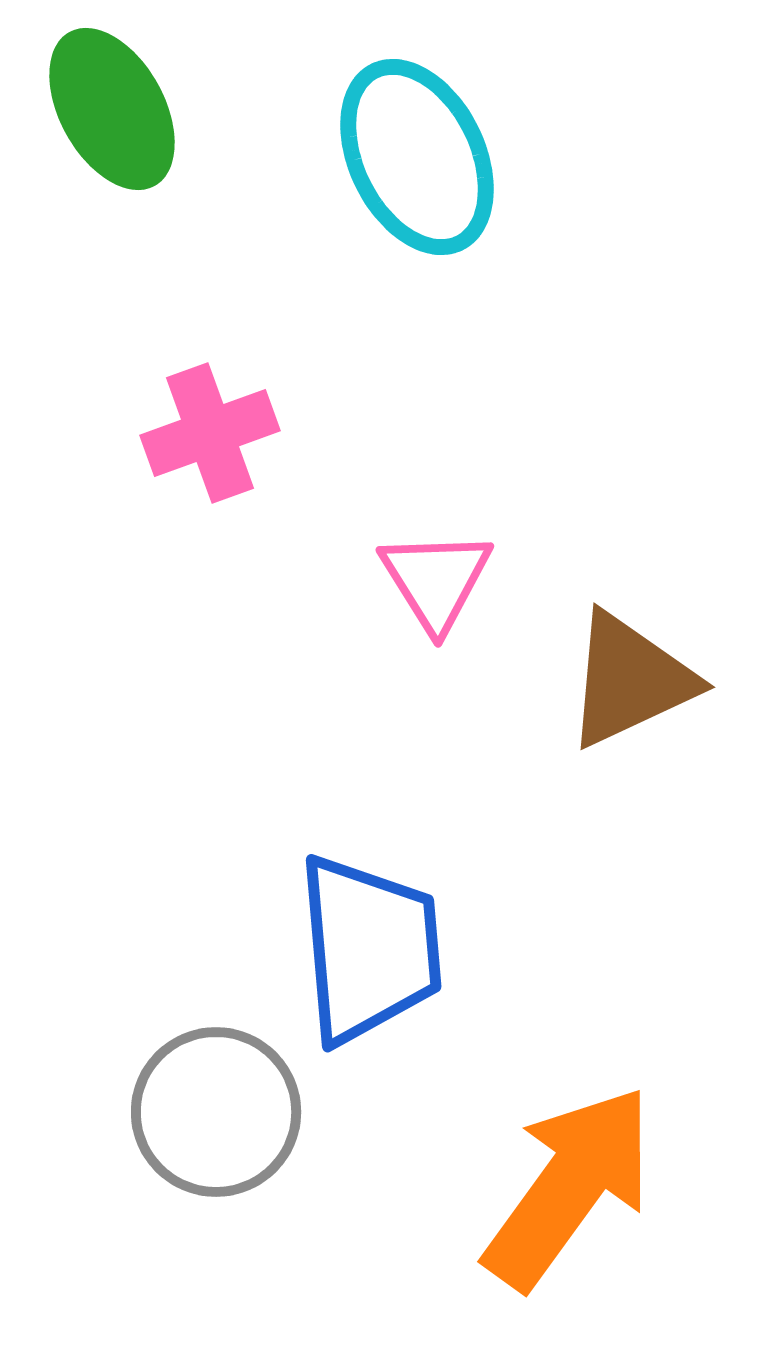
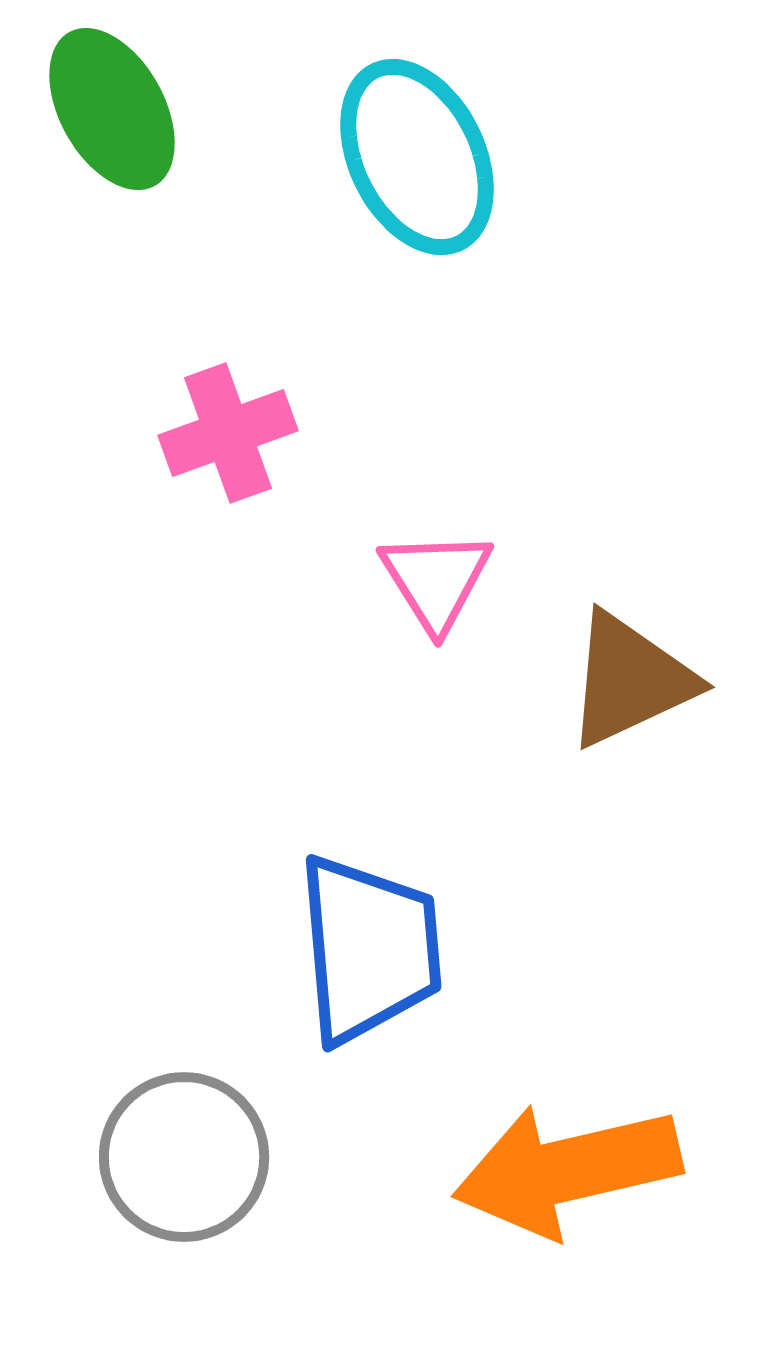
pink cross: moved 18 px right
gray circle: moved 32 px left, 45 px down
orange arrow: moved 2 px left, 17 px up; rotated 139 degrees counterclockwise
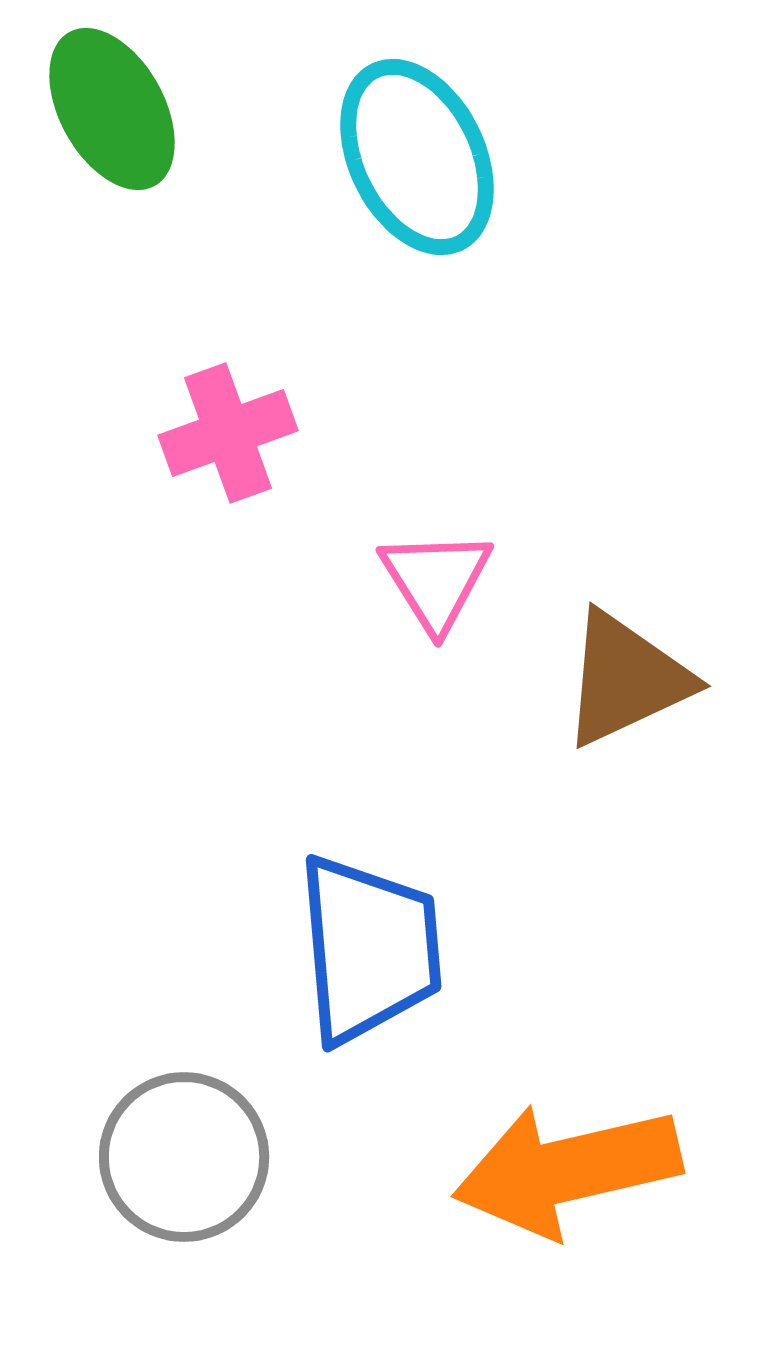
brown triangle: moved 4 px left, 1 px up
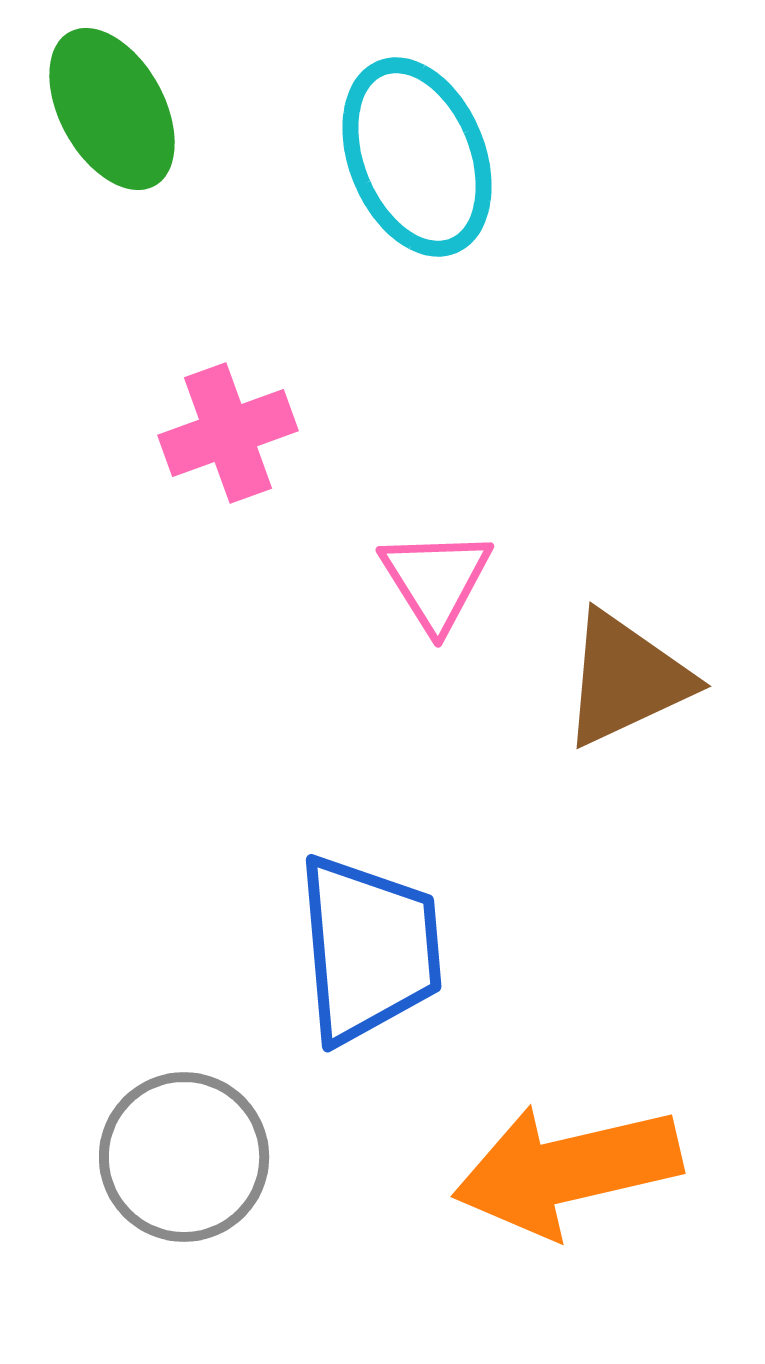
cyan ellipse: rotated 4 degrees clockwise
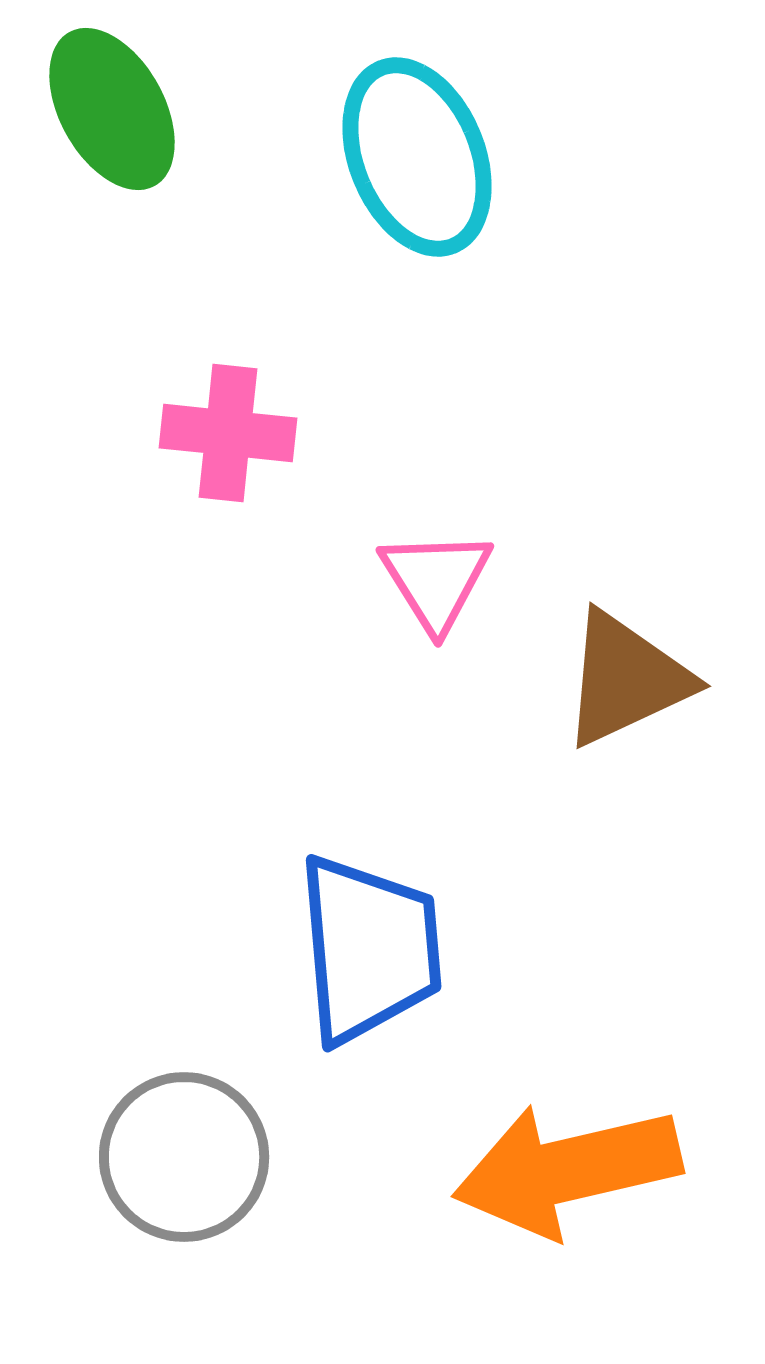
pink cross: rotated 26 degrees clockwise
